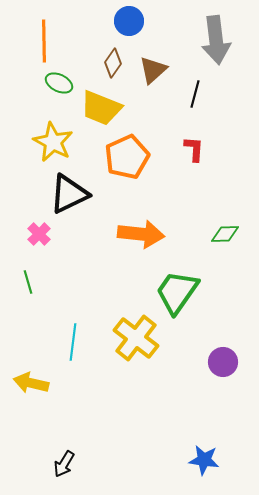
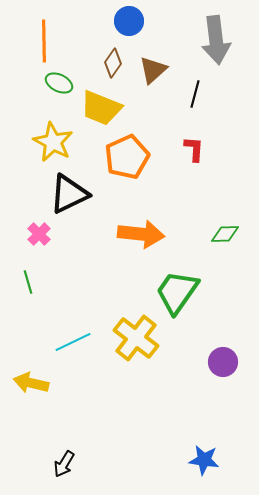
cyan line: rotated 57 degrees clockwise
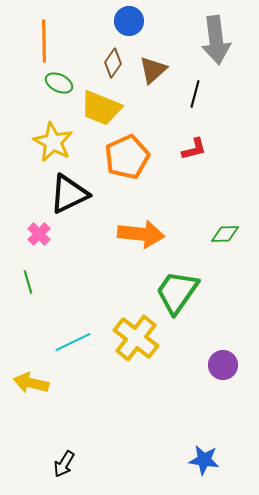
red L-shape: rotated 72 degrees clockwise
purple circle: moved 3 px down
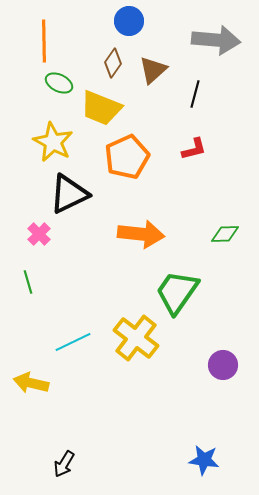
gray arrow: rotated 78 degrees counterclockwise
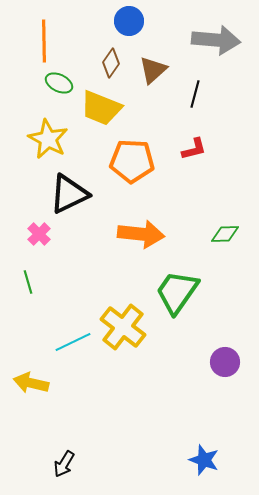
brown diamond: moved 2 px left
yellow star: moved 5 px left, 3 px up
orange pentagon: moved 5 px right, 4 px down; rotated 27 degrees clockwise
yellow cross: moved 13 px left, 11 px up
purple circle: moved 2 px right, 3 px up
blue star: rotated 12 degrees clockwise
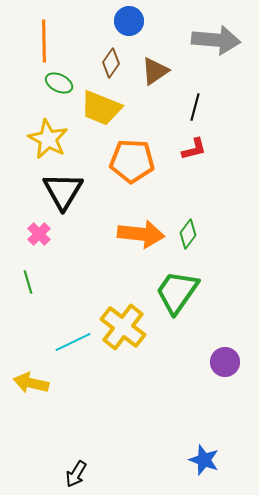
brown triangle: moved 2 px right, 1 px down; rotated 8 degrees clockwise
black line: moved 13 px down
black triangle: moved 6 px left, 3 px up; rotated 33 degrees counterclockwise
green diamond: moved 37 px left; rotated 52 degrees counterclockwise
black arrow: moved 12 px right, 10 px down
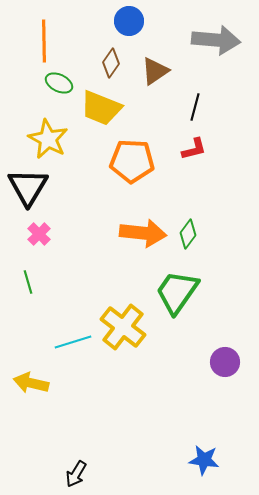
black triangle: moved 35 px left, 4 px up
orange arrow: moved 2 px right, 1 px up
cyan line: rotated 9 degrees clockwise
blue star: rotated 12 degrees counterclockwise
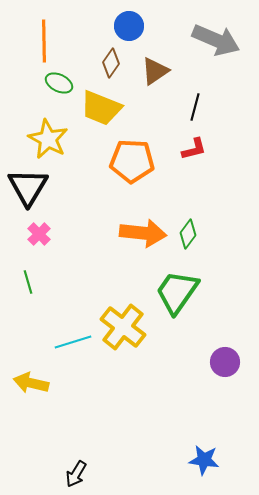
blue circle: moved 5 px down
gray arrow: rotated 18 degrees clockwise
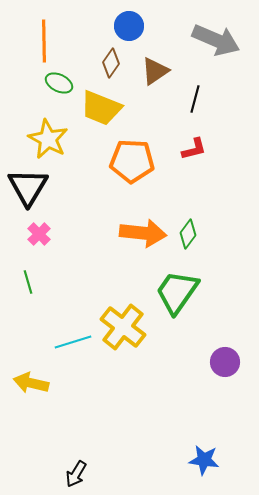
black line: moved 8 px up
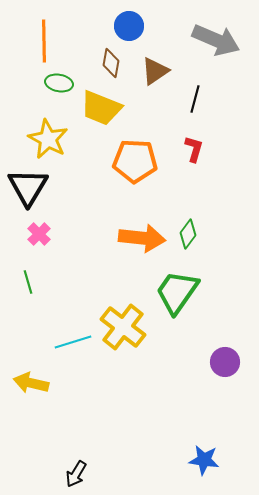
brown diamond: rotated 24 degrees counterclockwise
green ellipse: rotated 16 degrees counterclockwise
red L-shape: rotated 60 degrees counterclockwise
orange pentagon: moved 3 px right
orange arrow: moved 1 px left, 5 px down
